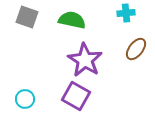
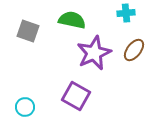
gray square: moved 1 px right, 14 px down
brown ellipse: moved 2 px left, 1 px down
purple star: moved 9 px right, 7 px up; rotated 16 degrees clockwise
cyan circle: moved 8 px down
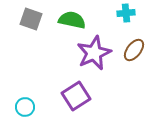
gray square: moved 3 px right, 12 px up
purple square: rotated 28 degrees clockwise
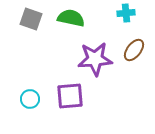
green semicircle: moved 1 px left, 2 px up
purple star: moved 1 px right, 6 px down; rotated 20 degrees clockwise
purple square: moved 6 px left; rotated 28 degrees clockwise
cyan circle: moved 5 px right, 8 px up
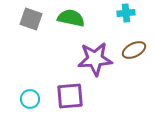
brown ellipse: rotated 25 degrees clockwise
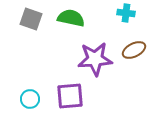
cyan cross: rotated 12 degrees clockwise
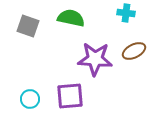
gray square: moved 3 px left, 7 px down
brown ellipse: moved 1 px down
purple star: rotated 8 degrees clockwise
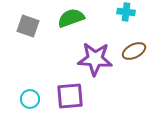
cyan cross: moved 1 px up
green semicircle: rotated 32 degrees counterclockwise
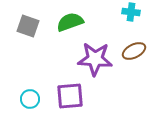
cyan cross: moved 5 px right
green semicircle: moved 1 px left, 4 px down
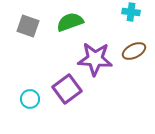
purple square: moved 3 px left, 7 px up; rotated 32 degrees counterclockwise
